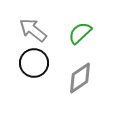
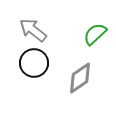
green semicircle: moved 15 px right, 1 px down
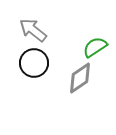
green semicircle: moved 13 px down; rotated 10 degrees clockwise
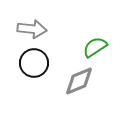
gray arrow: moved 1 px left, 1 px up; rotated 148 degrees clockwise
gray diamond: moved 1 px left, 3 px down; rotated 12 degrees clockwise
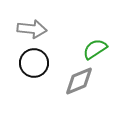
green semicircle: moved 2 px down
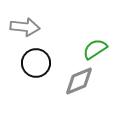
gray arrow: moved 7 px left, 2 px up
black circle: moved 2 px right
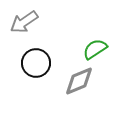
gray arrow: moved 1 px left, 5 px up; rotated 140 degrees clockwise
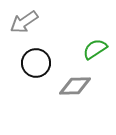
gray diamond: moved 4 px left, 5 px down; rotated 20 degrees clockwise
